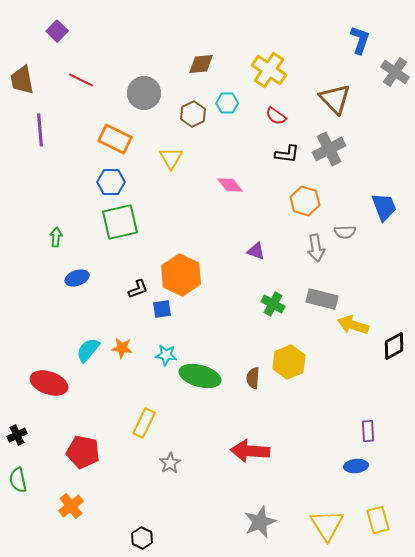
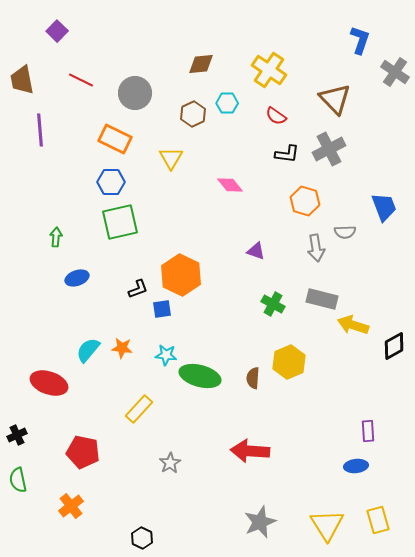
gray circle at (144, 93): moved 9 px left
yellow rectangle at (144, 423): moved 5 px left, 14 px up; rotated 16 degrees clockwise
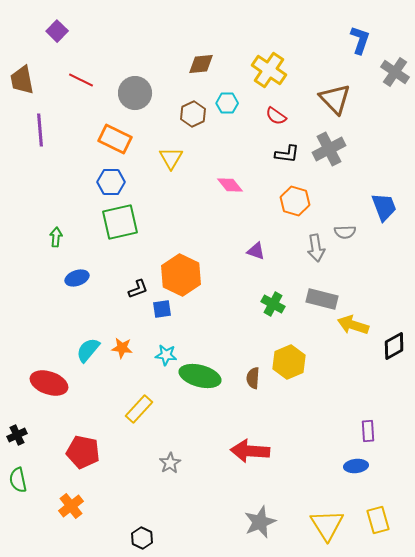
orange hexagon at (305, 201): moved 10 px left
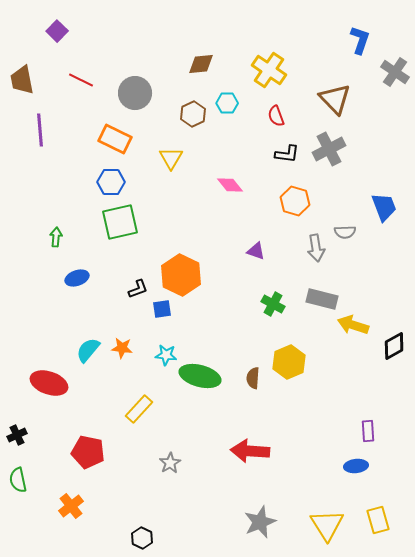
red semicircle at (276, 116): rotated 35 degrees clockwise
red pentagon at (83, 452): moved 5 px right
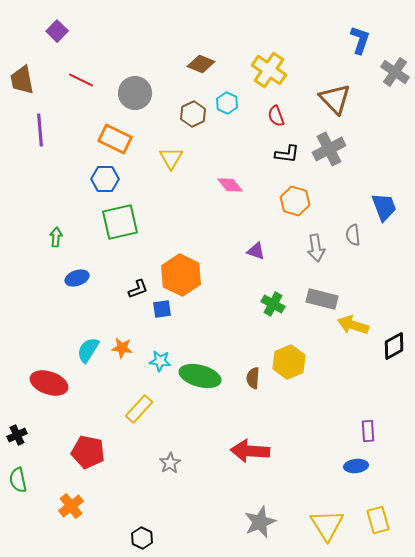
brown diamond at (201, 64): rotated 28 degrees clockwise
cyan hexagon at (227, 103): rotated 25 degrees clockwise
blue hexagon at (111, 182): moved 6 px left, 3 px up
gray semicircle at (345, 232): moved 8 px right, 3 px down; rotated 85 degrees clockwise
cyan semicircle at (88, 350): rotated 8 degrees counterclockwise
cyan star at (166, 355): moved 6 px left, 6 px down
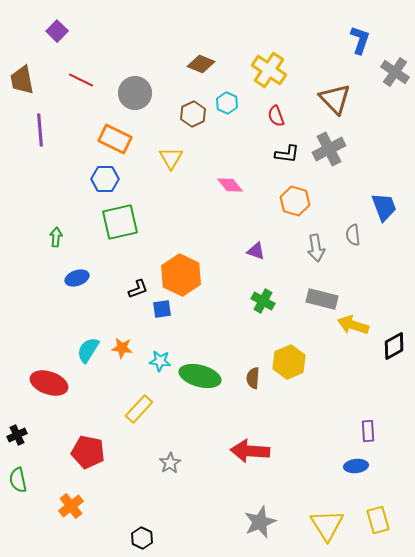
green cross at (273, 304): moved 10 px left, 3 px up
